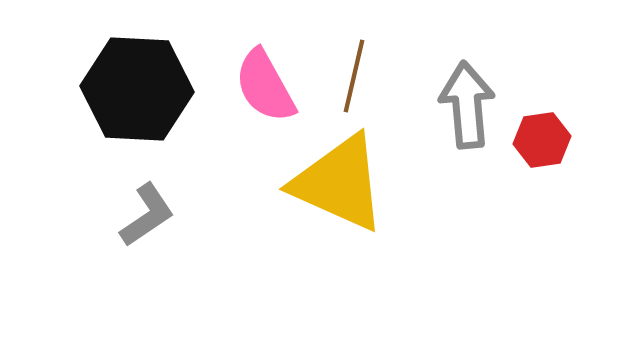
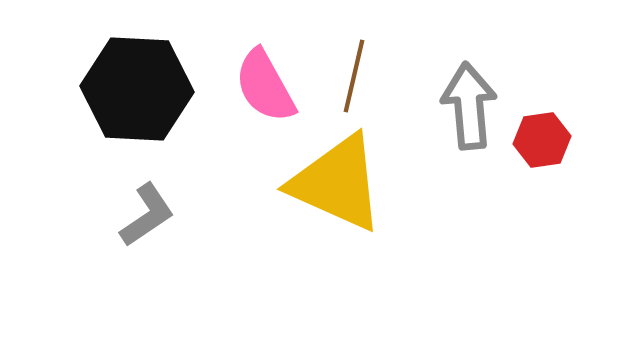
gray arrow: moved 2 px right, 1 px down
yellow triangle: moved 2 px left
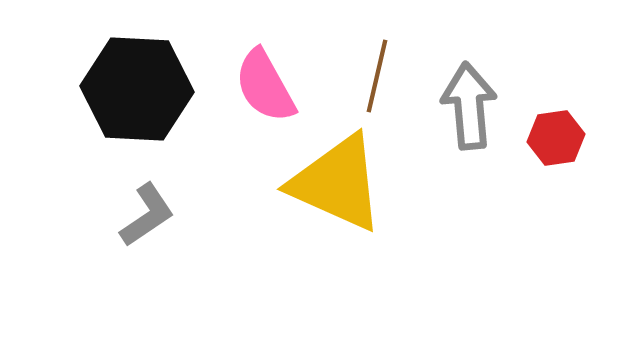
brown line: moved 23 px right
red hexagon: moved 14 px right, 2 px up
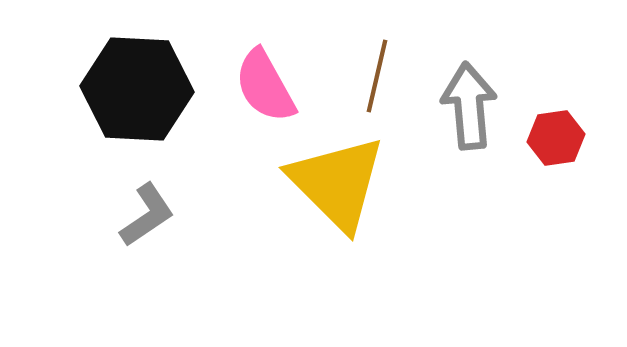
yellow triangle: rotated 21 degrees clockwise
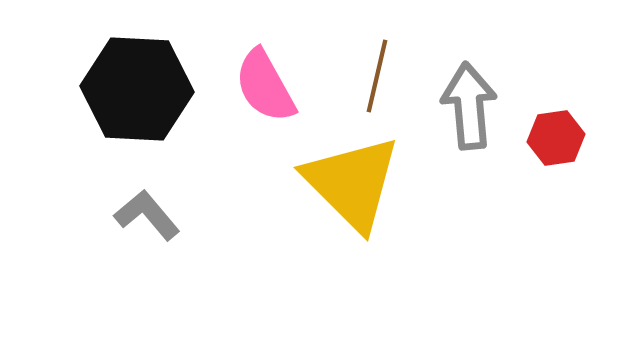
yellow triangle: moved 15 px right
gray L-shape: rotated 96 degrees counterclockwise
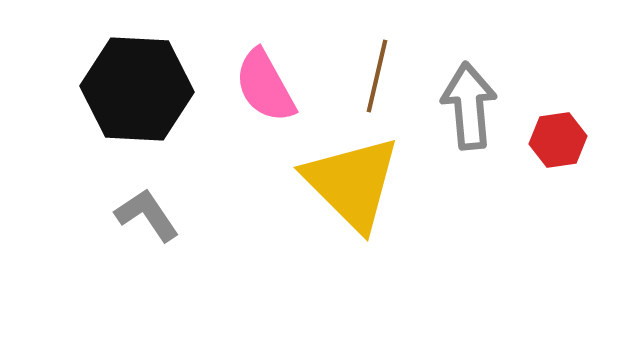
red hexagon: moved 2 px right, 2 px down
gray L-shape: rotated 6 degrees clockwise
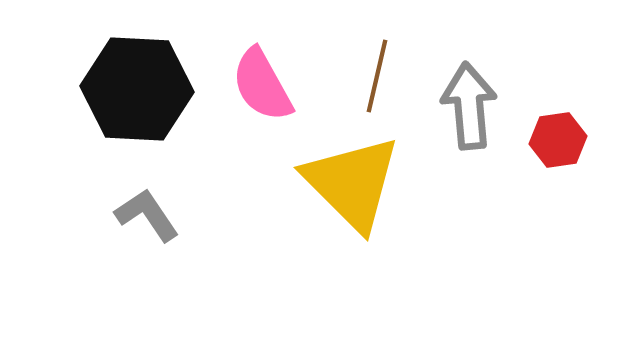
pink semicircle: moved 3 px left, 1 px up
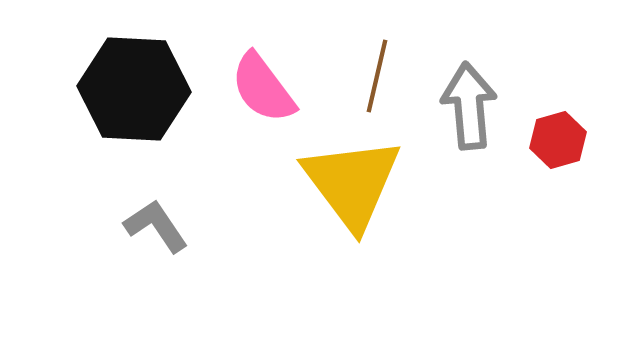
pink semicircle: moved 1 px right, 3 px down; rotated 8 degrees counterclockwise
black hexagon: moved 3 px left
red hexagon: rotated 8 degrees counterclockwise
yellow triangle: rotated 8 degrees clockwise
gray L-shape: moved 9 px right, 11 px down
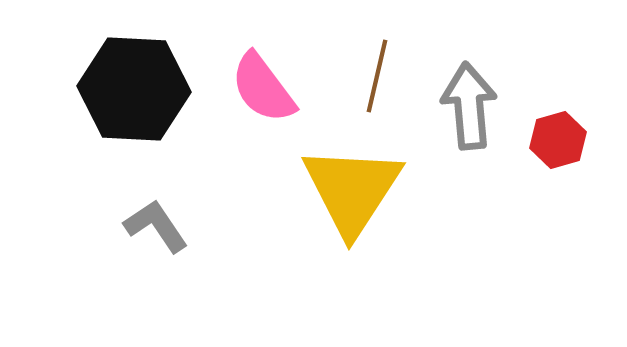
yellow triangle: moved 7 px down; rotated 10 degrees clockwise
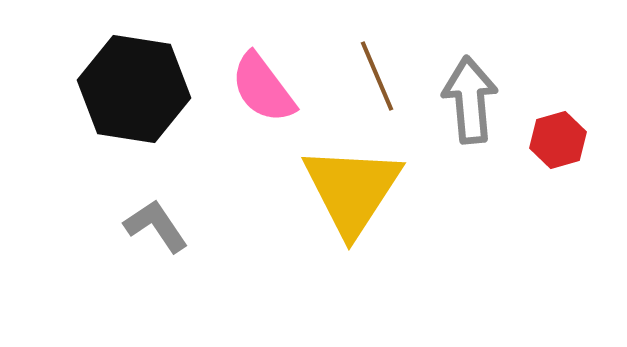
brown line: rotated 36 degrees counterclockwise
black hexagon: rotated 6 degrees clockwise
gray arrow: moved 1 px right, 6 px up
